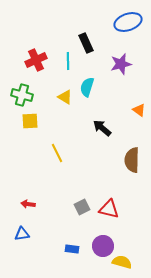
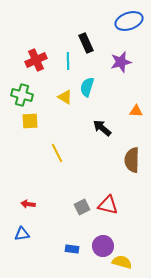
blue ellipse: moved 1 px right, 1 px up
purple star: moved 2 px up
orange triangle: moved 3 px left, 1 px down; rotated 32 degrees counterclockwise
red triangle: moved 1 px left, 4 px up
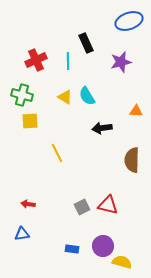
cyan semicircle: moved 9 px down; rotated 48 degrees counterclockwise
black arrow: rotated 48 degrees counterclockwise
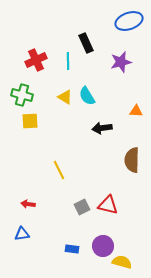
yellow line: moved 2 px right, 17 px down
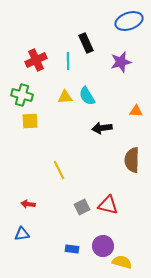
yellow triangle: rotated 35 degrees counterclockwise
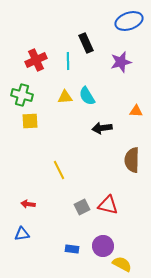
yellow semicircle: moved 2 px down; rotated 12 degrees clockwise
